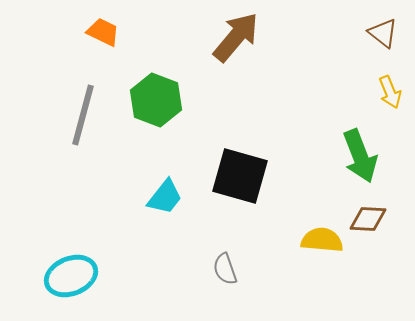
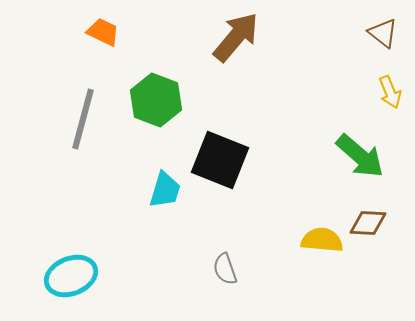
gray line: moved 4 px down
green arrow: rotated 28 degrees counterclockwise
black square: moved 20 px left, 16 px up; rotated 6 degrees clockwise
cyan trapezoid: moved 7 px up; rotated 21 degrees counterclockwise
brown diamond: moved 4 px down
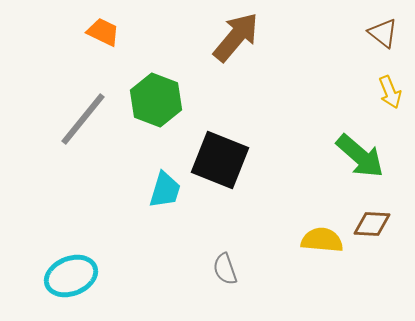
gray line: rotated 24 degrees clockwise
brown diamond: moved 4 px right, 1 px down
